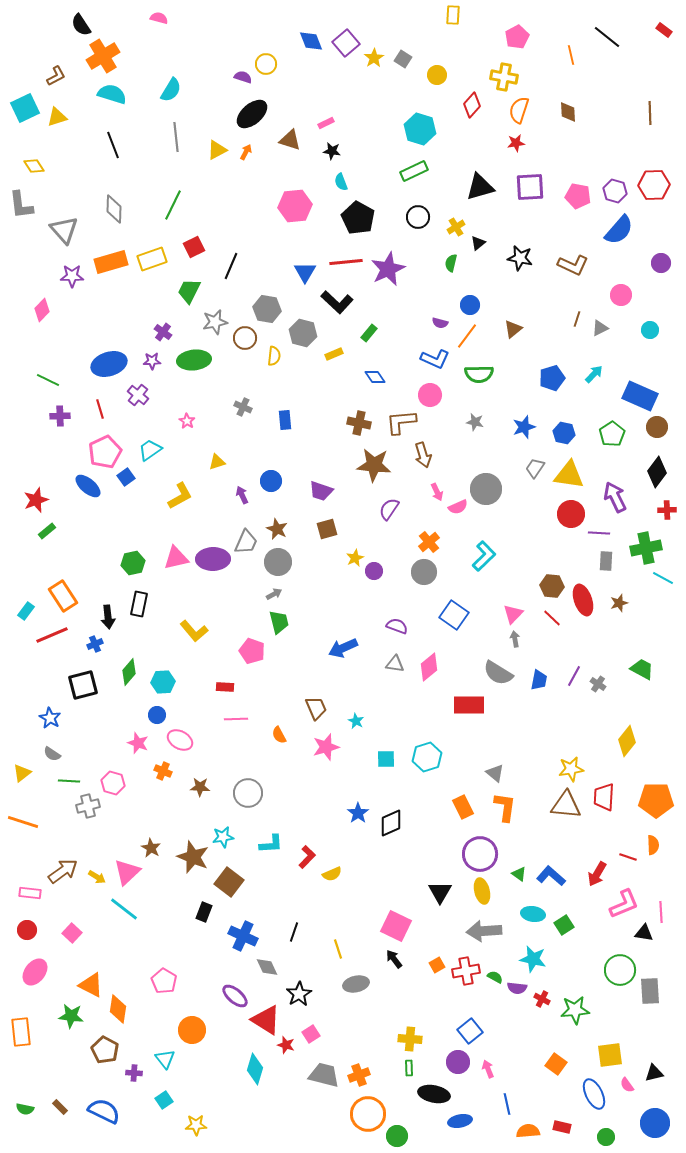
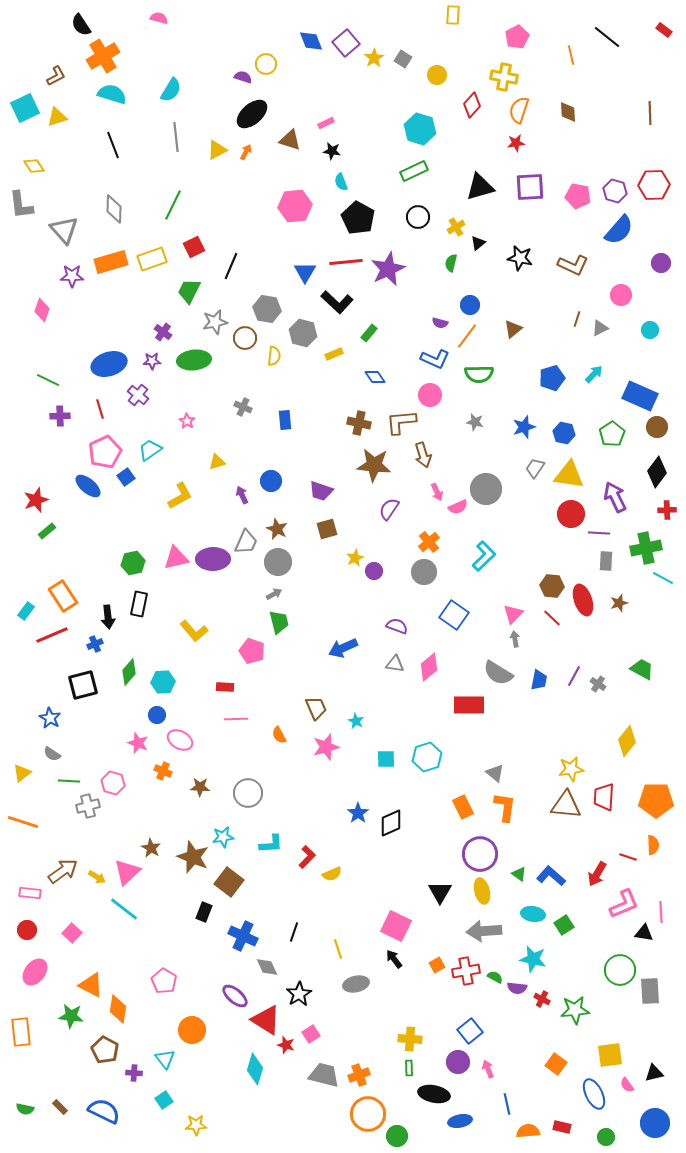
pink diamond at (42, 310): rotated 25 degrees counterclockwise
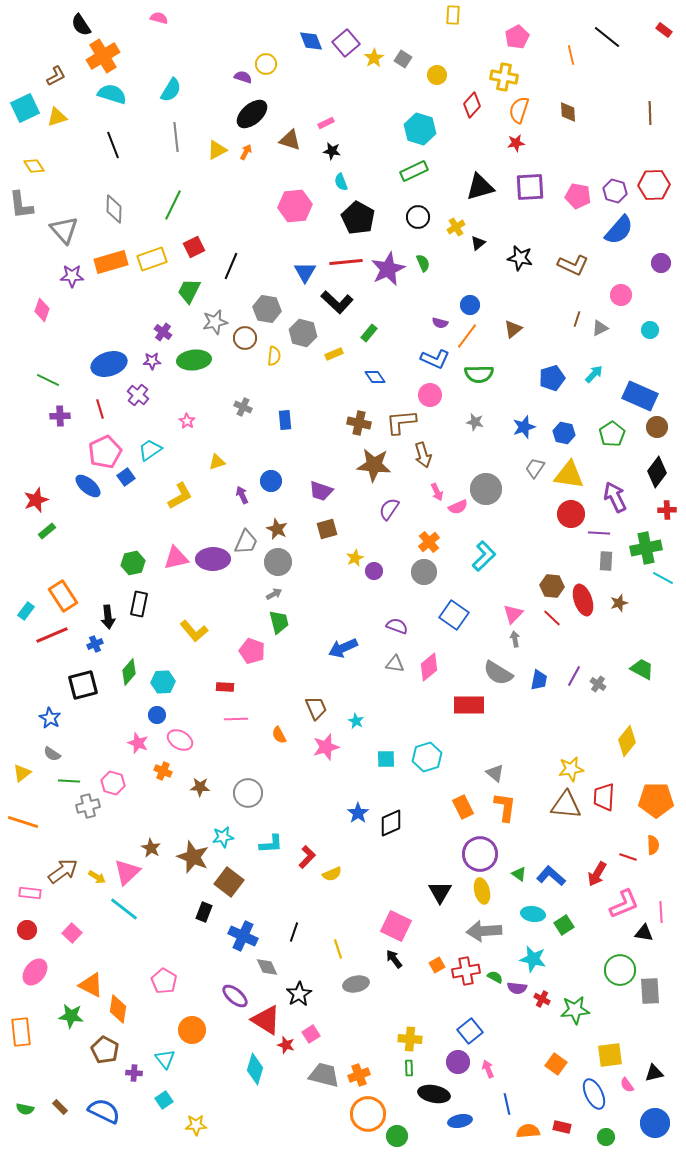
green semicircle at (451, 263): moved 28 px left; rotated 144 degrees clockwise
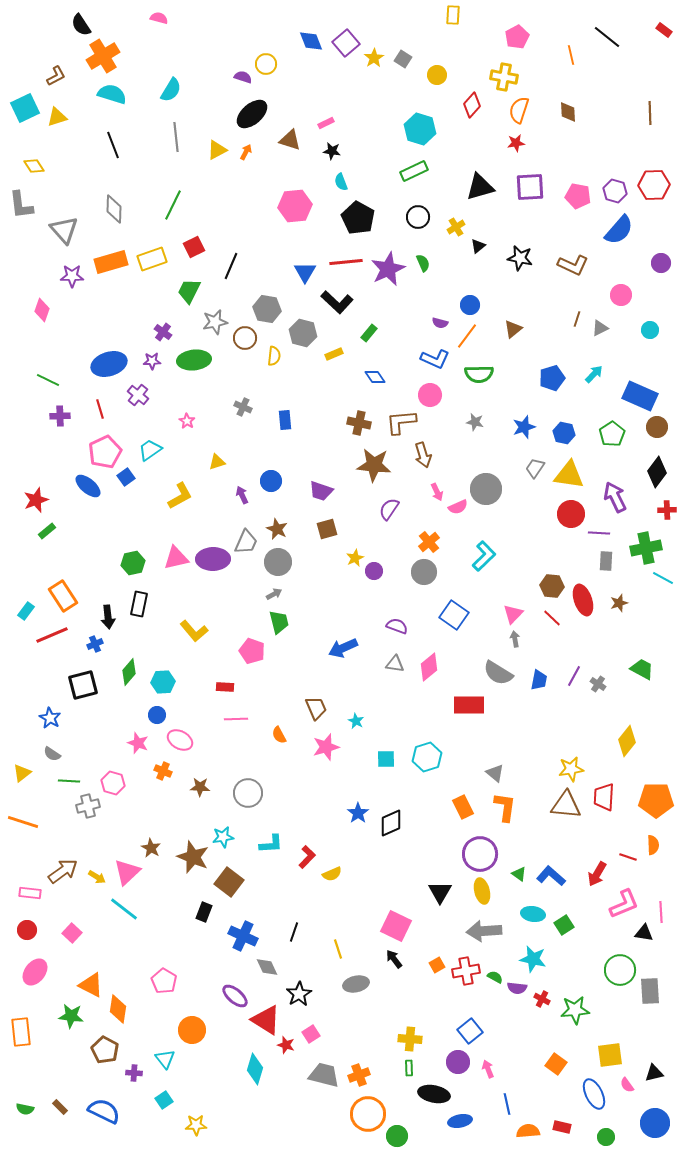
black triangle at (478, 243): moved 3 px down
